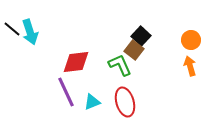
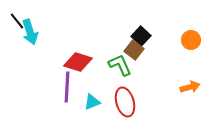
black line: moved 5 px right, 8 px up; rotated 12 degrees clockwise
red diamond: moved 2 px right; rotated 24 degrees clockwise
orange arrow: moved 21 px down; rotated 90 degrees clockwise
purple line: moved 1 px right, 5 px up; rotated 28 degrees clockwise
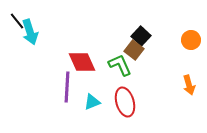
red diamond: moved 4 px right; rotated 48 degrees clockwise
orange arrow: moved 1 px left, 2 px up; rotated 90 degrees clockwise
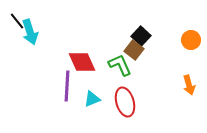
purple line: moved 1 px up
cyan triangle: moved 3 px up
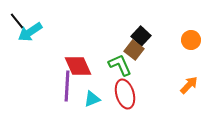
cyan arrow: rotated 75 degrees clockwise
red diamond: moved 4 px left, 4 px down
orange arrow: rotated 120 degrees counterclockwise
red ellipse: moved 8 px up
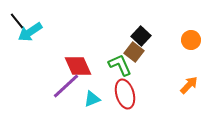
brown square: moved 2 px down
purple line: moved 1 px left; rotated 44 degrees clockwise
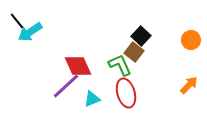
red ellipse: moved 1 px right, 1 px up
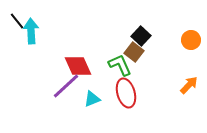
cyan arrow: moved 1 px right, 1 px up; rotated 120 degrees clockwise
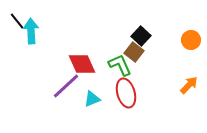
red diamond: moved 4 px right, 2 px up
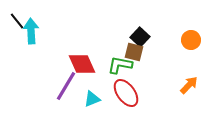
black square: moved 1 px left, 1 px down
brown square: rotated 24 degrees counterclockwise
green L-shape: rotated 55 degrees counterclockwise
purple line: rotated 16 degrees counterclockwise
red ellipse: rotated 20 degrees counterclockwise
